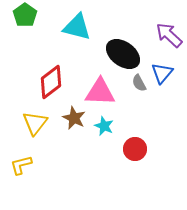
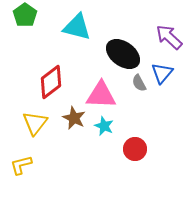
purple arrow: moved 2 px down
pink triangle: moved 1 px right, 3 px down
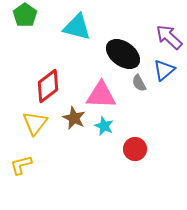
blue triangle: moved 2 px right, 3 px up; rotated 10 degrees clockwise
red diamond: moved 3 px left, 4 px down
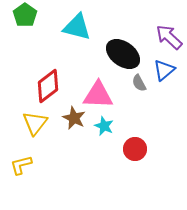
pink triangle: moved 3 px left
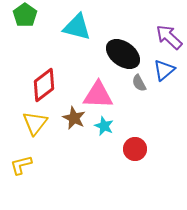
red diamond: moved 4 px left, 1 px up
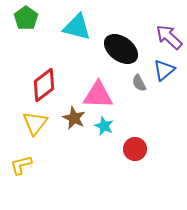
green pentagon: moved 1 px right, 3 px down
black ellipse: moved 2 px left, 5 px up
